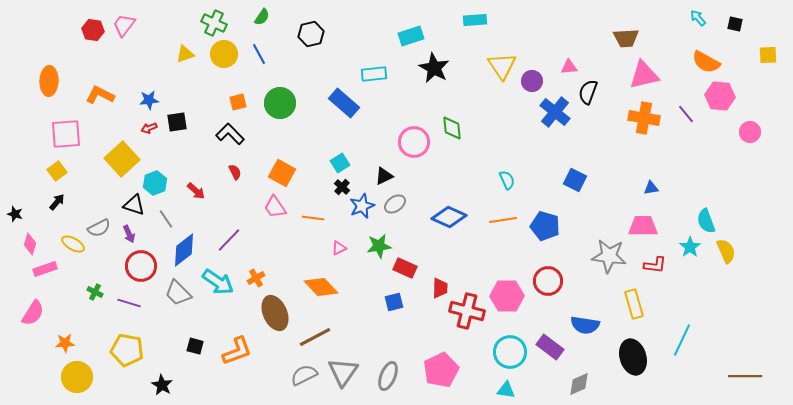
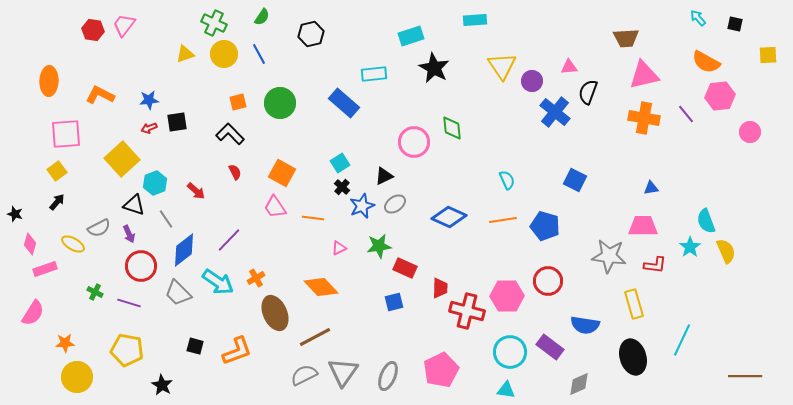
pink hexagon at (720, 96): rotated 12 degrees counterclockwise
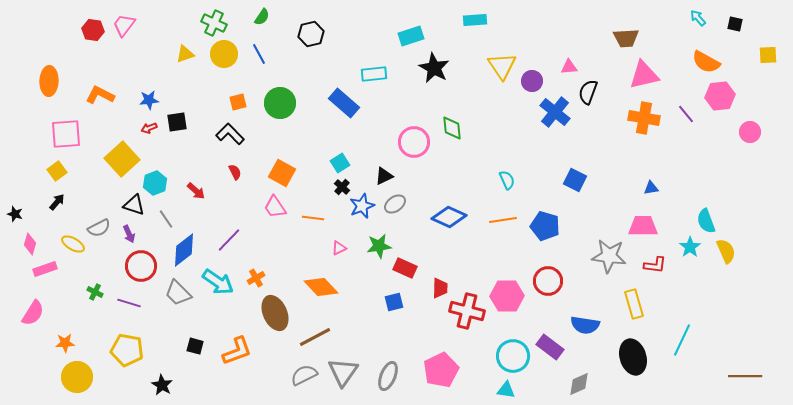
cyan circle at (510, 352): moved 3 px right, 4 px down
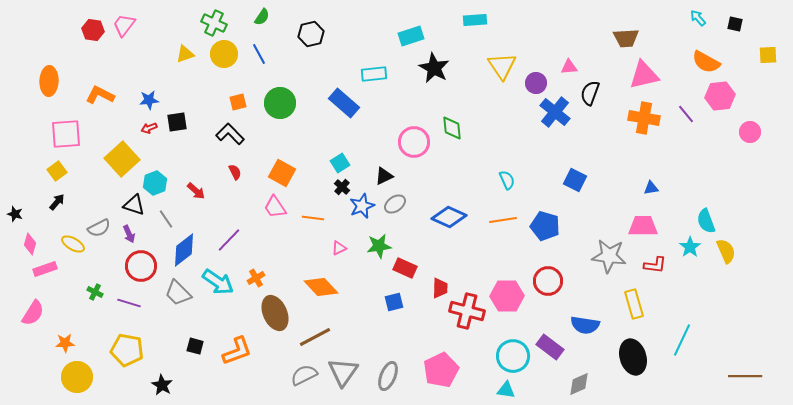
purple circle at (532, 81): moved 4 px right, 2 px down
black semicircle at (588, 92): moved 2 px right, 1 px down
